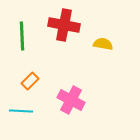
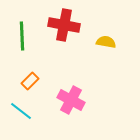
yellow semicircle: moved 3 px right, 2 px up
cyan line: rotated 35 degrees clockwise
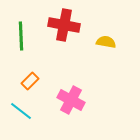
green line: moved 1 px left
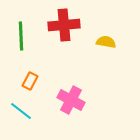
red cross: rotated 16 degrees counterclockwise
orange rectangle: rotated 18 degrees counterclockwise
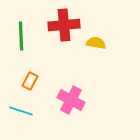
yellow semicircle: moved 10 px left, 1 px down
cyan line: rotated 20 degrees counterclockwise
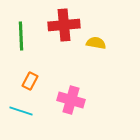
pink cross: rotated 12 degrees counterclockwise
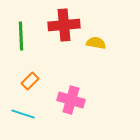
orange rectangle: rotated 18 degrees clockwise
cyan line: moved 2 px right, 3 px down
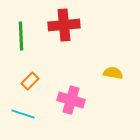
yellow semicircle: moved 17 px right, 30 px down
